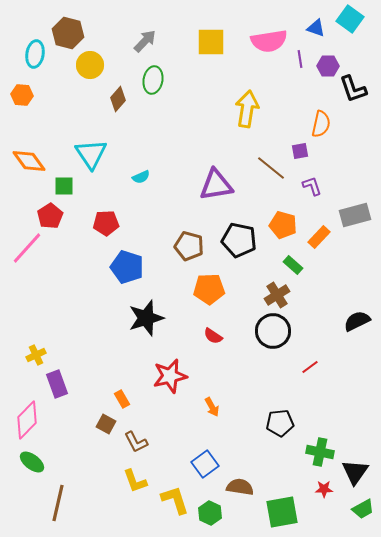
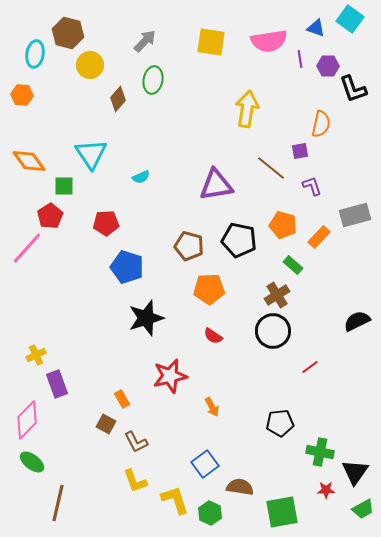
yellow square at (211, 42): rotated 8 degrees clockwise
red star at (324, 489): moved 2 px right, 1 px down
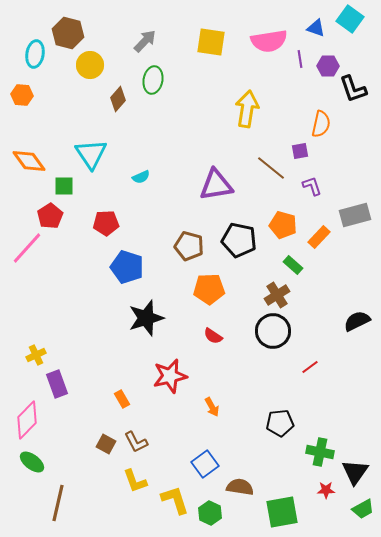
brown square at (106, 424): moved 20 px down
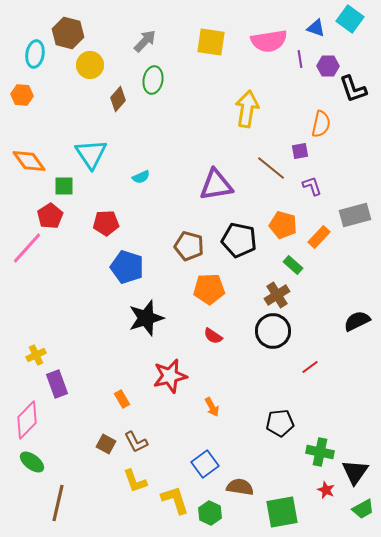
red star at (326, 490): rotated 24 degrees clockwise
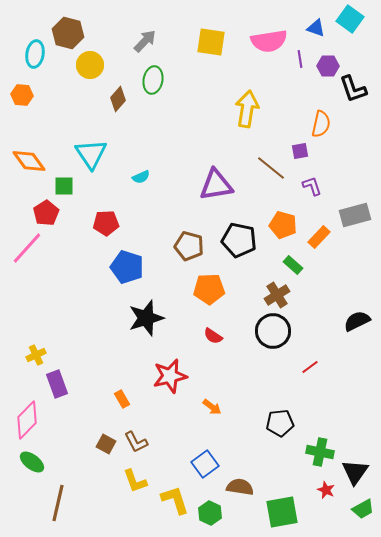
red pentagon at (50, 216): moved 4 px left, 3 px up
orange arrow at (212, 407): rotated 24 degrees counterclockwise
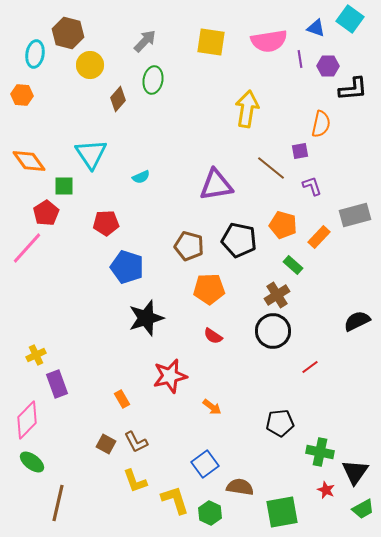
black L-shape at (353, 89): rotated 76 degrees counterclockwise
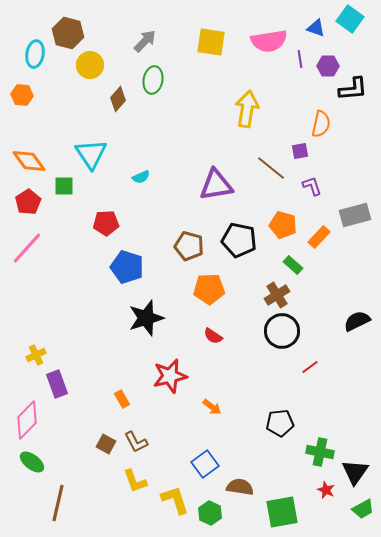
red pentagon at (46, 213): moved 18 px left, 11 px up
black circle at (273, 331): moved 9 px right
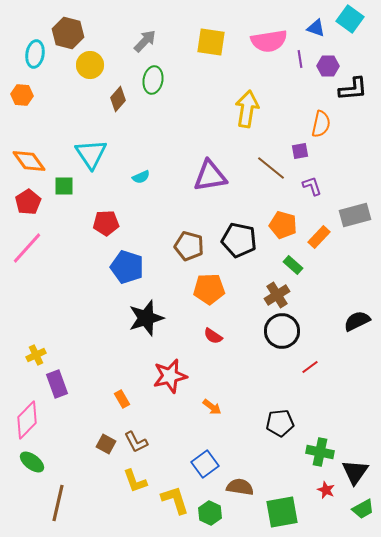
purple triangle at (216, 185): moved 6 px left, 9 px up
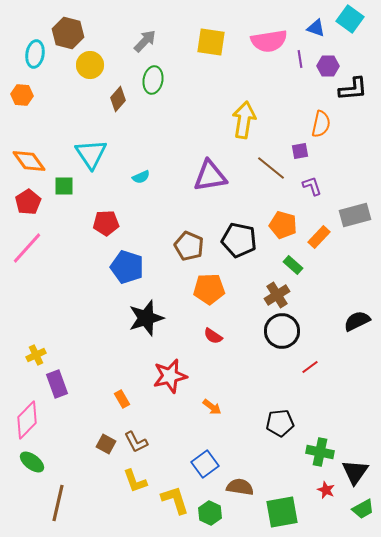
yellow arrow at (247, 109): moved 3 px left, 11 px down
brown pentagon at (189, 246): rotated 8 degrees clockwise
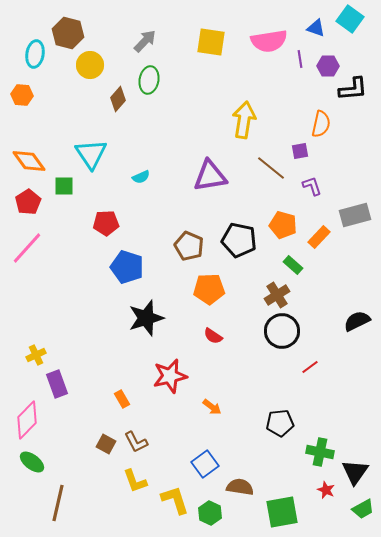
green ellipse at (153, 80): moved 4 px left
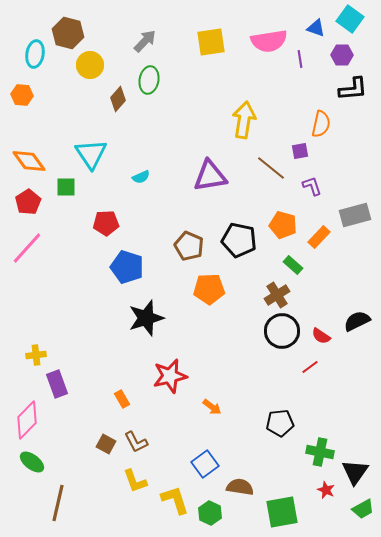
yellow square at (211, 42): rotated 16 degrees counterclockwise
purple hexagon at (328, 66): moved 14 px right, 11 px up
green square at (64, 186): moved 2 px right, 1 px down
red semicircle at (213, 336): moved 108 px right
yellow cross at (36, 355): rotated 18 degrees clockwise
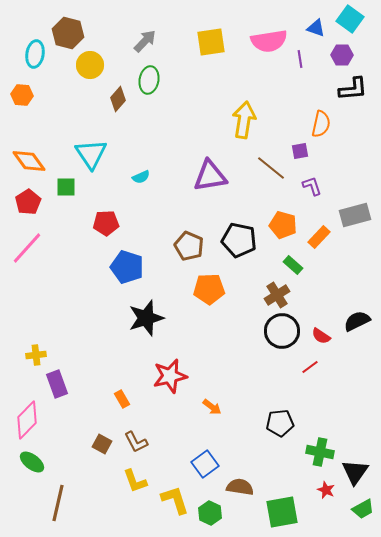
brown square at (106, 444): moved 4 px left
